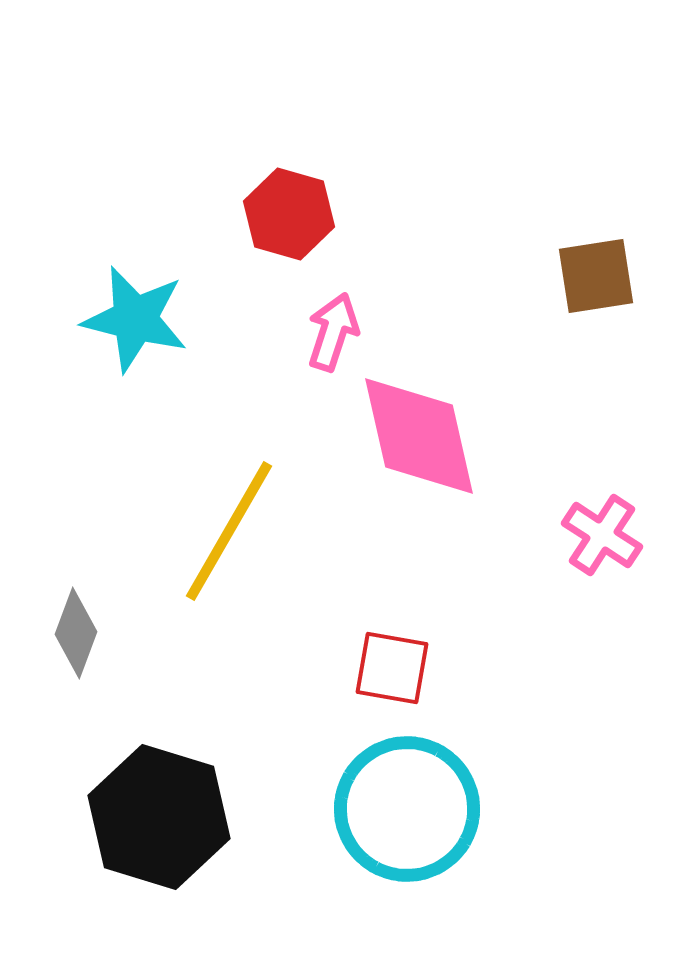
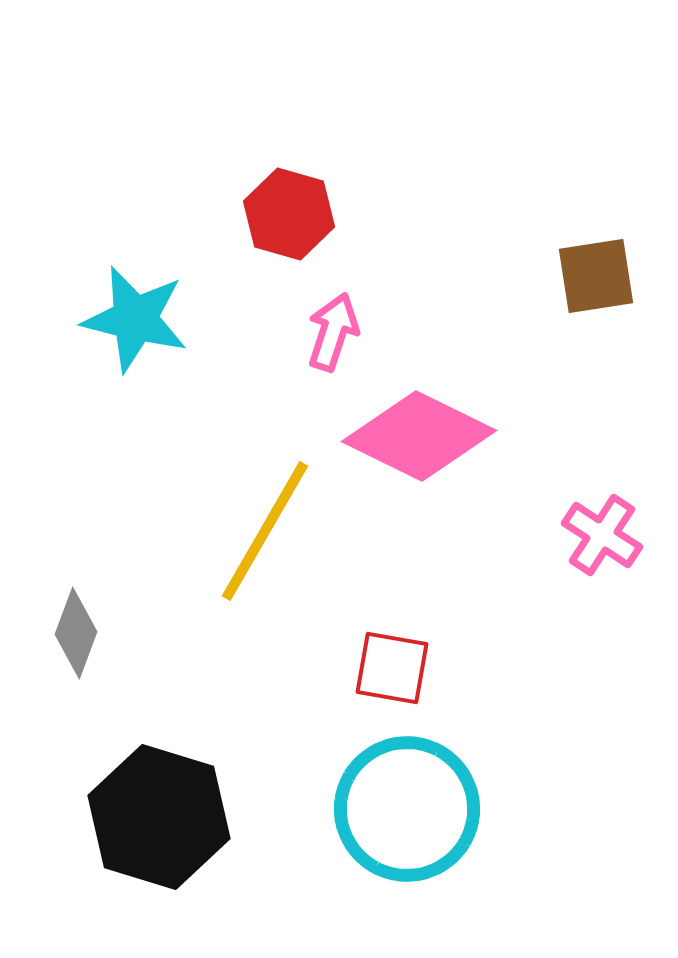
pink diamond: rotated 51 degrees counterclockwise
yellow line: moved 36 px right
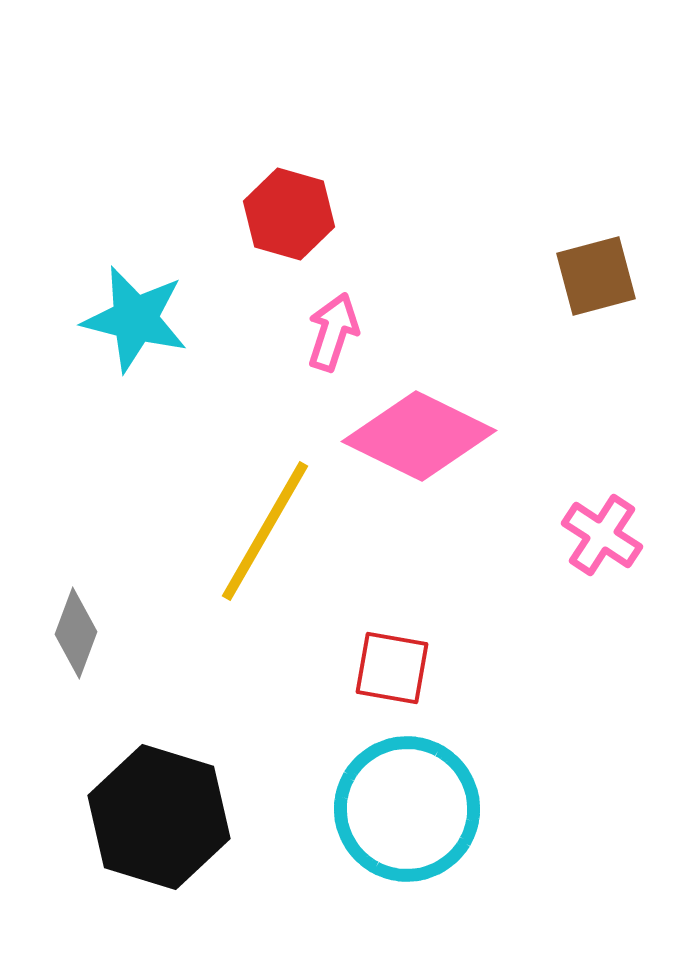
brown square: rotated 6 degrees counterclockwise
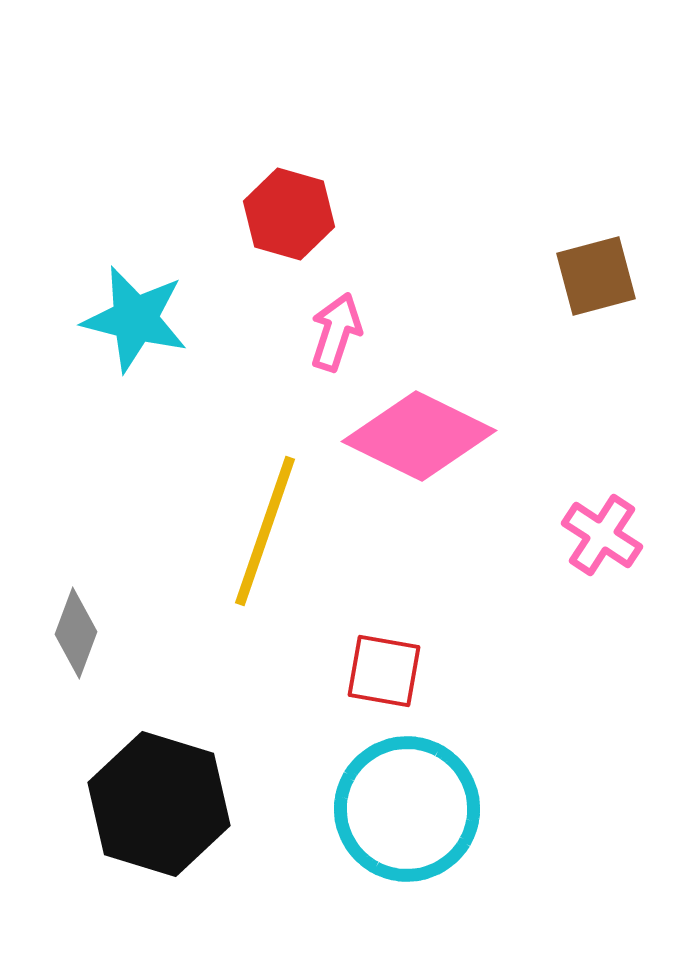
pink arrow: moved 3 px right
yellow line: rotated 11 degrees counterclockwise
red square: moved 8 px left, 3 px down
black hexagon: moved 13 px up
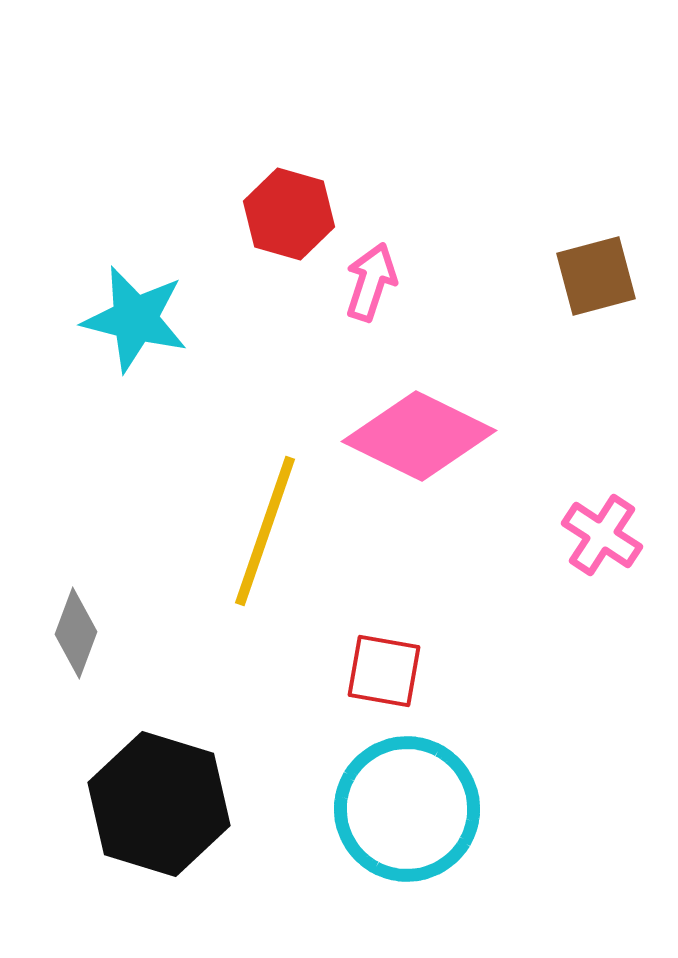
pink arrow: moved 35 px right, 50 px up
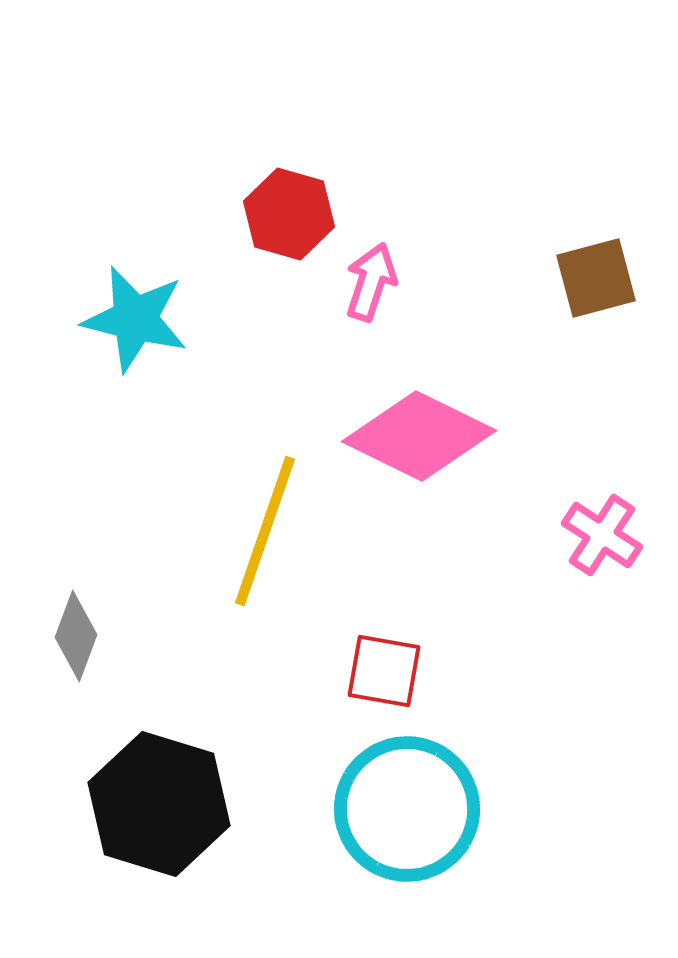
brown square: moved 2 px down
gray diamond: moved 3 px down
